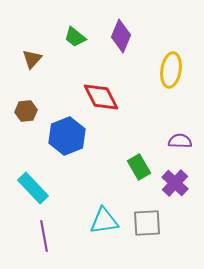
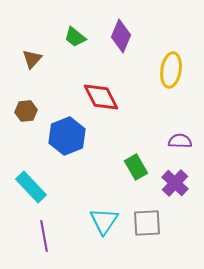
green rectangle: moved 3 px left
cyan rectangle: moved 2 px left, 1 px up
cyan triangle: rotated 48 degrees counterclockwise
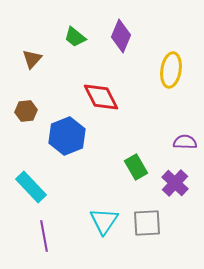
purple semicircle: moved 5 px right, 1 px down
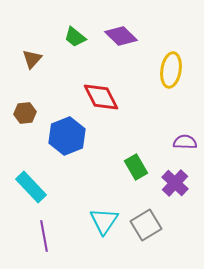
purple diamond: rotated 68 degrees counterclockwise
brown hexagon: moved 1 px left, 2 px down
gray square: moved 1 px left, 2 px down; rotated 28 degrees counterclockwise
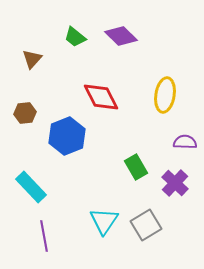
yellow ellipse: moved 6 px left, 25 px down
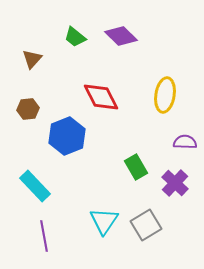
brown hexagon: moved 3 px right, 4 px up
cyan rectangle: moved 4 px right, 1 px up
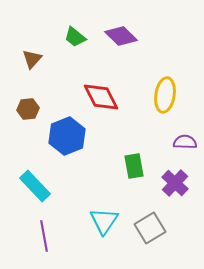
green rectangle: moved 2 px left, 1 px up; rotated 20 degrees clockwise
gray square: moved 4 px right, 3 px down
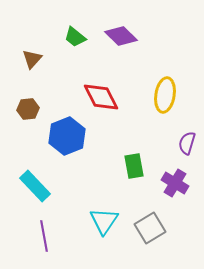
purple semicircle: moved 2 px right, 1 px down; rotated 75 degrees counterclockwise
purple cross: rotated 12 degrees counterclockwise
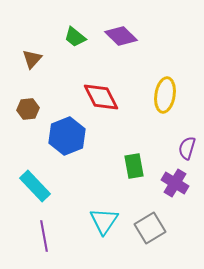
purple semicircle: moved 5 px down
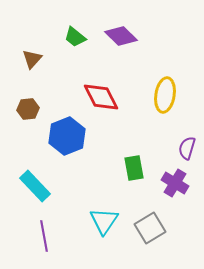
green rectangle: moved 2 px down
